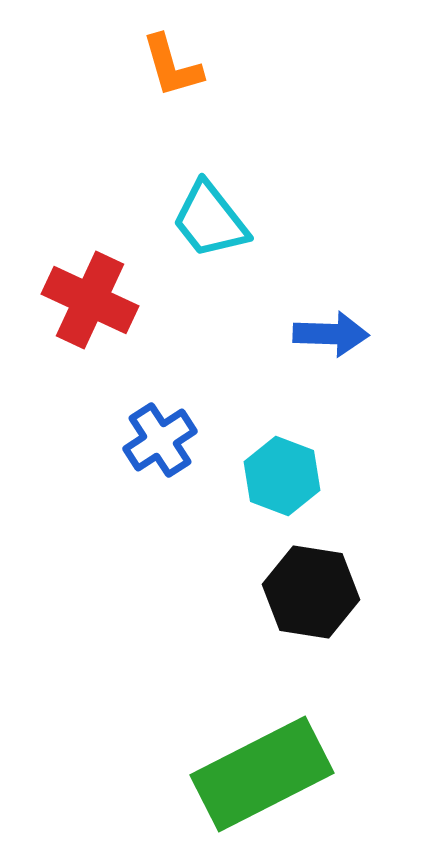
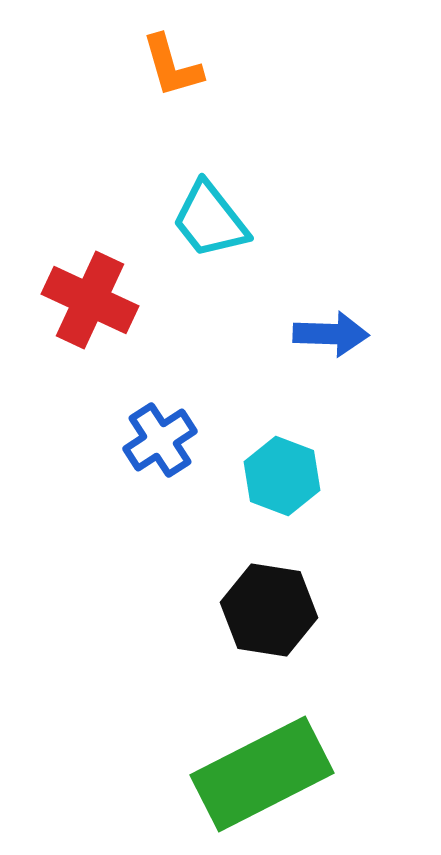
black hexagon: moved 42 px left, 18 px down
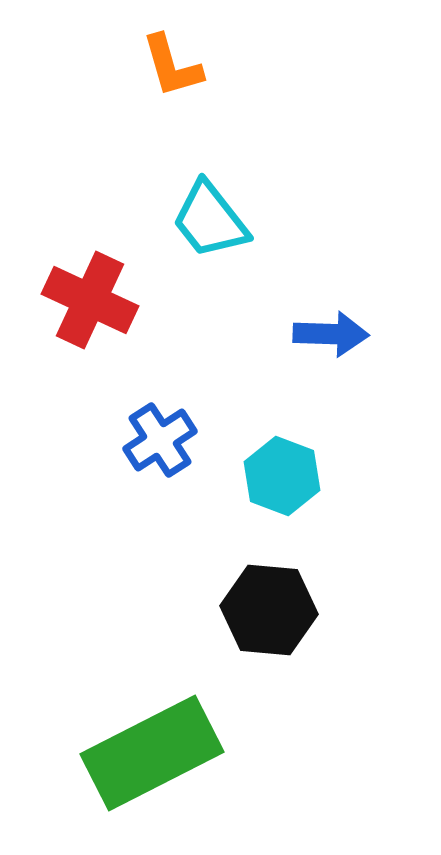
black hexagon: rotated 4 degrees counterclockwise
green rectangle: moved 110 px left, 21 px up
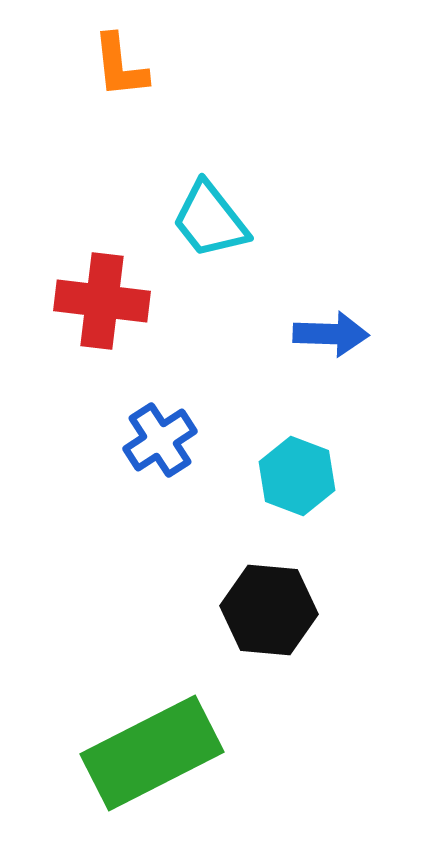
orange L-shape: moved 52 px left; rotated 10 degrees clockwise
red cross: moved 12 px right, 1 px down; rotated 18 degrees counterclockwise
cyan hexagon: moved 15 px right
